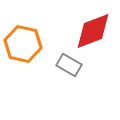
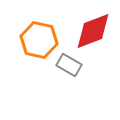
orange hexagon: moved 16 px right, 4 px up
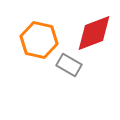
red diamond: moved 1 px right, 2 px down
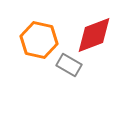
red diamond: moved 2 px down
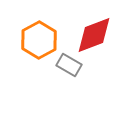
orange hexagon: rotated 18 degrees clockwise
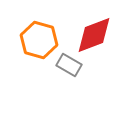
orange hexagon: rotated 15 degrees counterclockwise
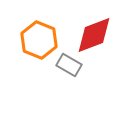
orange hexagon: rotated 6 degrees clockwise
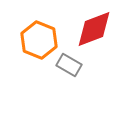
red diamond: moved 6 px up
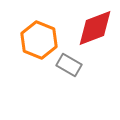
red diamond: moved 1 px right, 1 px up
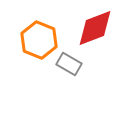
gray rectangle: moved 1 px up
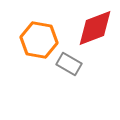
orange hexagon: rotated 12 degrees counterclockwise
